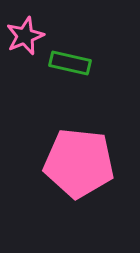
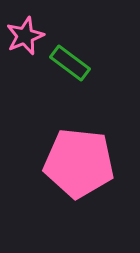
green rectangle: rotated 24 degrees clockwise
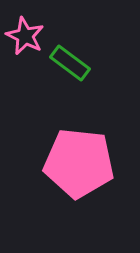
pink star: rotated 24 degrees counterclockwise
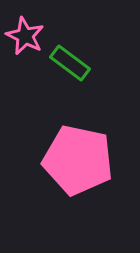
pink pentagon: moved 1 px left, 3 px up; rotated 6 degrees clockwise
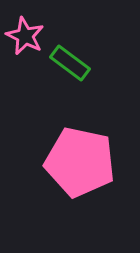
pink pentagon: moved 2 px right, 2 px down
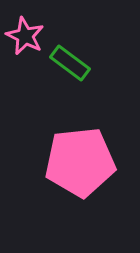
pink pentagon: rotated 18 degrees counterclockwise
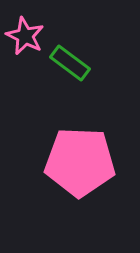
pink pentagon: rotated 8 degrees clockwise
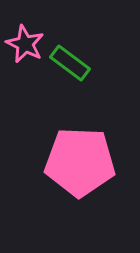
pink star: moved 8 px down
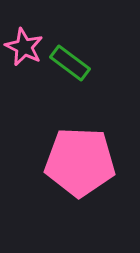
pink star: moved 1 px left, 3 px down
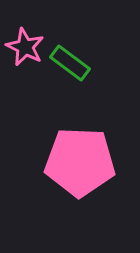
pink star: moved 1 px right
